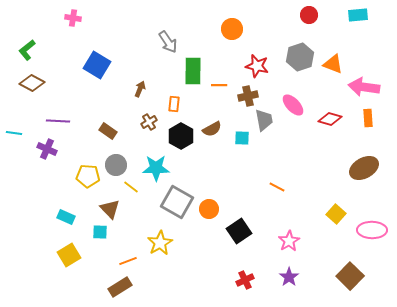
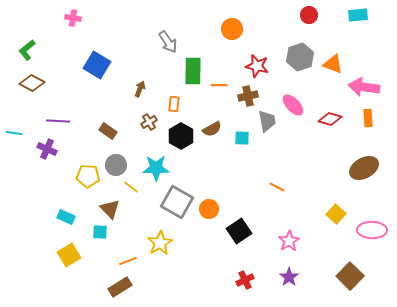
gray trapezoid at (264, 120): moved 3 px right, 1 px down
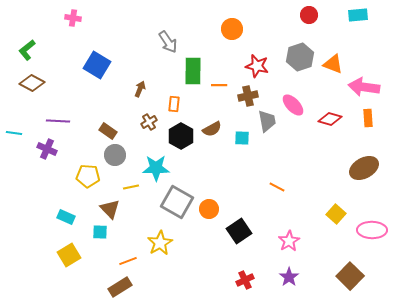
gray circle at (116, 165): moved 1 px left, 10 px up
yellow line at (131, 187): rotated 49 degrees counterclockwise
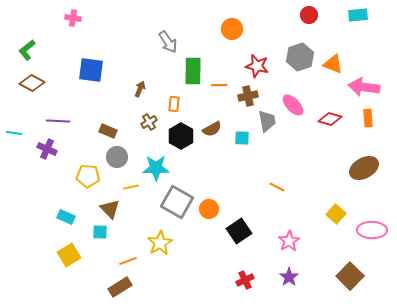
blue square at (97, 65): moved 6 px left, 5 px down; rotated 24 degrees counterclockwise
brown rectangle at (108, 131): rotated 12 degrees counterclockwise
gray circle at (115, 155): moved 2 px right, 2 px down
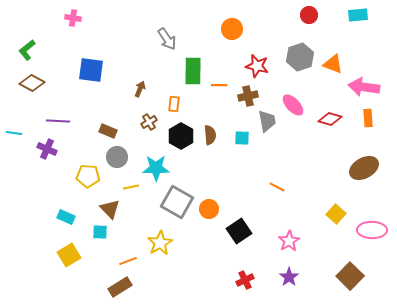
gray arrow at (168, 42): moved 1 px left, 3 px up
brown semicircle at (212, 129): moved 2 px left, 6 px down; rotated 66 degrees counterclockwise
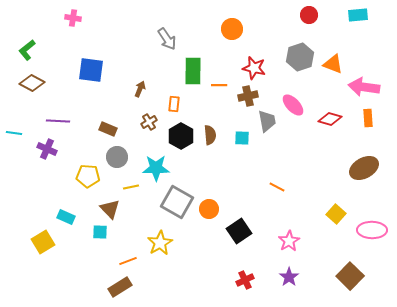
red star at (257, 66): moved 3 px left, 2 px down
brown rectangle at (108, 131): moved 2 px up
yellow square at (69, 255): moved 26 px left, 13 px up
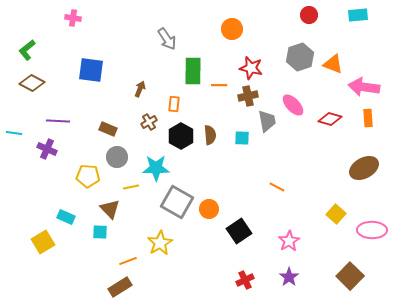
red star at (254, 68): moved 3 px left
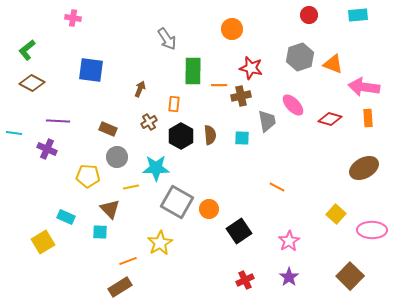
brown cross at (248, 96): moved 7 px left
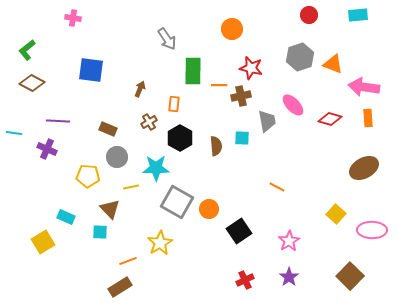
brown semicircle at (210, 135): moved 6 px right, 11 px down
black hexagon at (181, 136): moved 1 px left, 2 px down
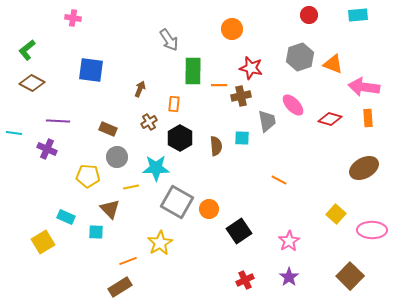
gray arrow at (167, 39): moved 2 px right, 1 px down
orange line at (277, 187): moved 2 px right, 7 px up
cyan square at (100, 232): moved 4 px left
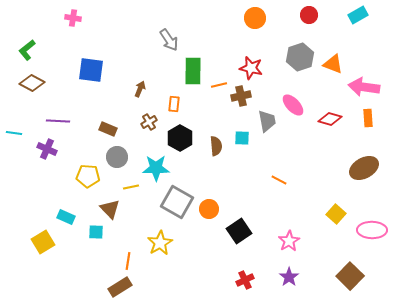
cyan rectangle at (358, 15): rotated 24 degrees counterclockwise
orange circle at (232, 29): moved 23 px right, 11 px up
orange line at (219, 85): rotated 14 degrees counterclockwise
orange line at (128, 261): rotated 60 degrees counterclockwise
